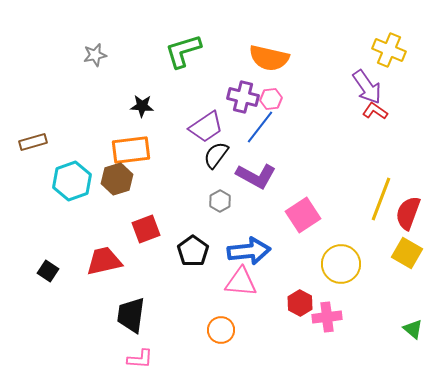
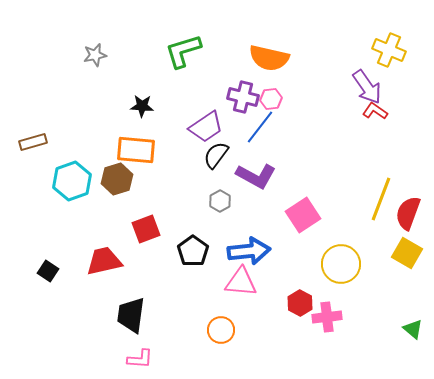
orange rectangle: moved 5 px right; rotated 12 degrees clockwise
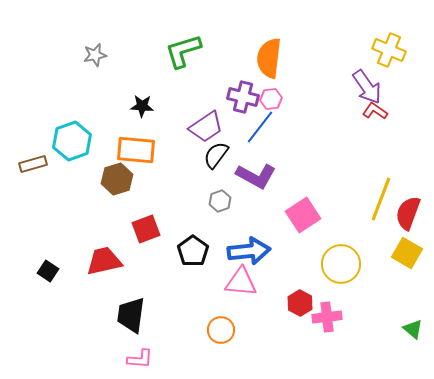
orange semicircle: rotated 84 degrees clockwise
brown rectangle: moved 22 px down
cyan hexagon: moved 40 px up
gray hexagon: rotated 10 degrees clockwise
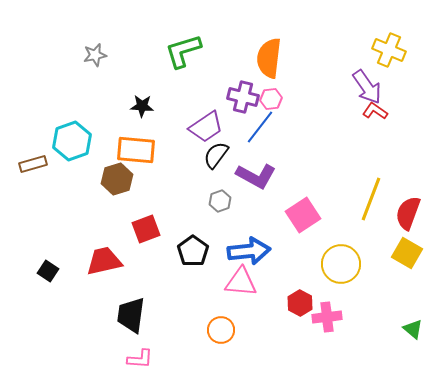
yellow line: moved 10 px left
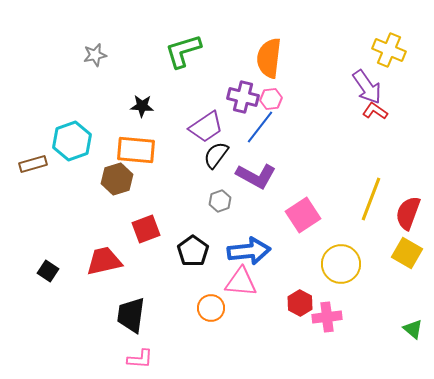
orange circle: moved 10 px left, 22 px up
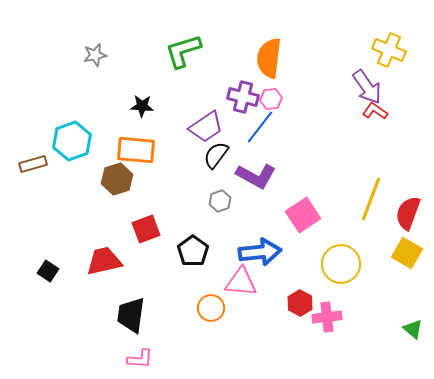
blue arrow: moved 11 px right, 1 px down
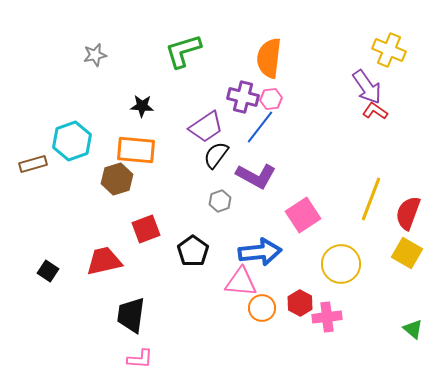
orange circle: moved 51 px right
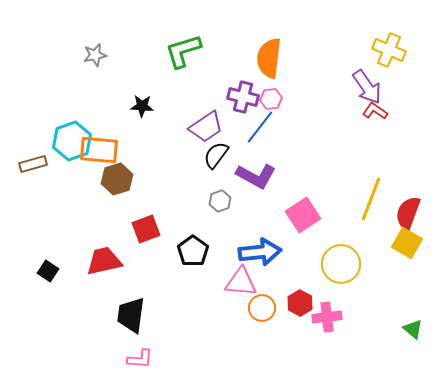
orange rectangle: moved 37 px left
yellow square: moved 10 px up
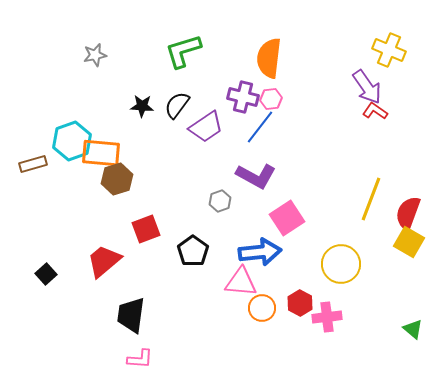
orange rectangle: moved 2 px right, 3 px down
black semicircle: moved 39 px left, 50 px up
pink square: moved 16 px left, 3 px down
yellow square: moved 2 px right, 1 px up
red trapezoid: rotated 27 degrees counterclockwise
black square: moved 2 px left, 3 px down; rotated 15 degrees clockwise
